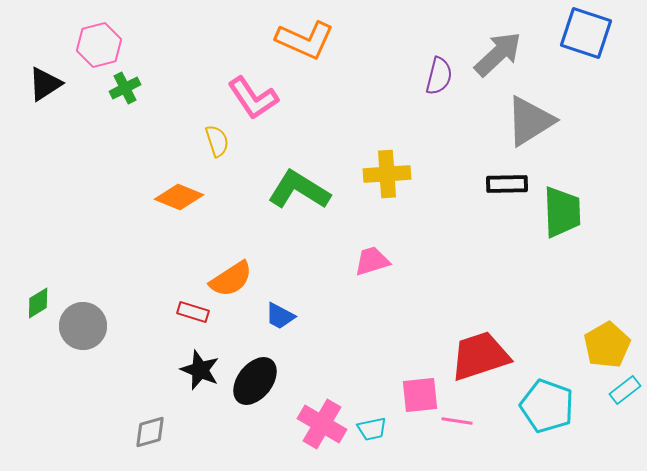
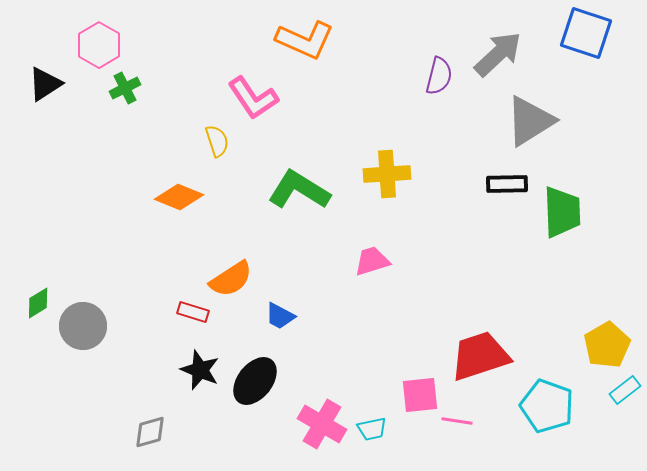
pink hexagon: rotated 15 degrees counterclockwise
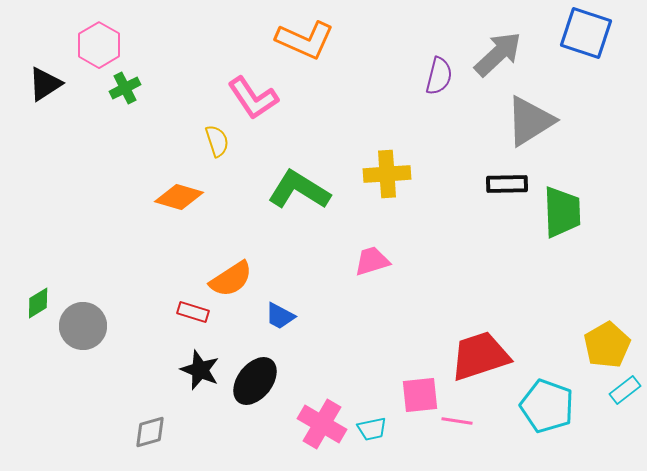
orange diamond: rotated 6 degrees counterclockwise
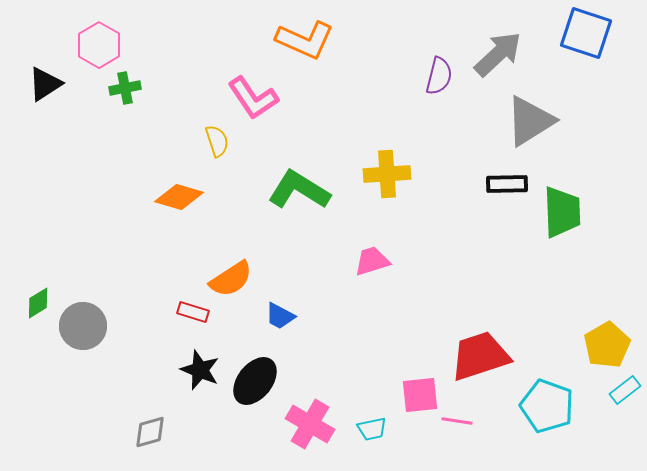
green cross: rotated 16 degrees clockwise
pink cross: moved 12 px left
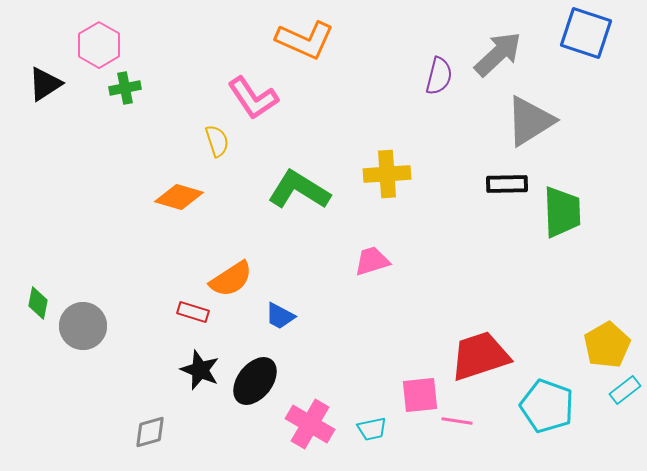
green diamond: rotated 48 degrees counterclockwise
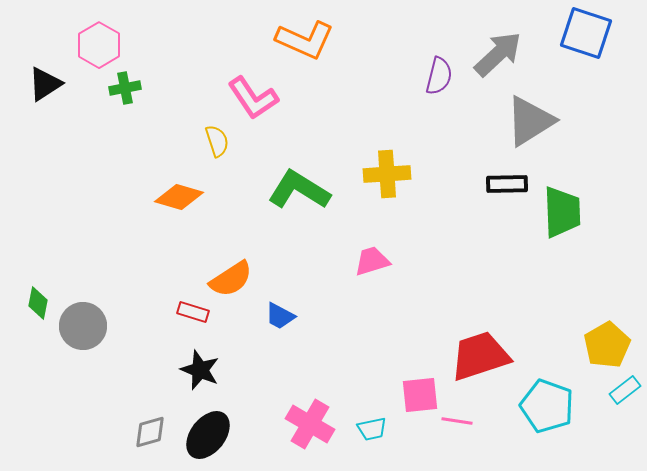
black ellipse: moved 47 px left, 54 px down
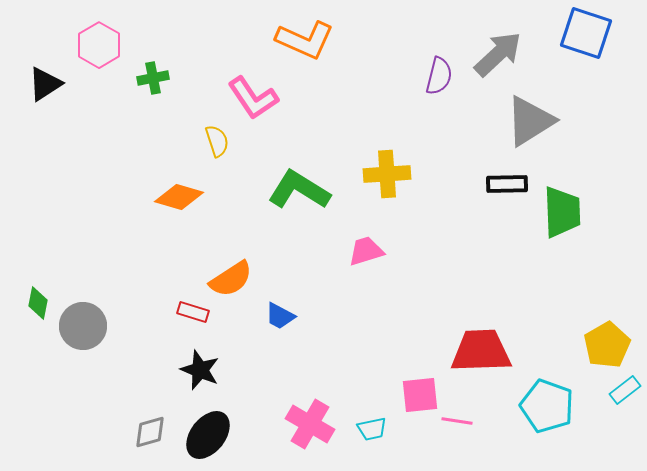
green cross: moved 28 px right, 10 px up
pink trapezoid: moved 6 px left, 10 px up
red trapezoid: moved 1 px right, 5 px up; rotated 16 degrees clockwise
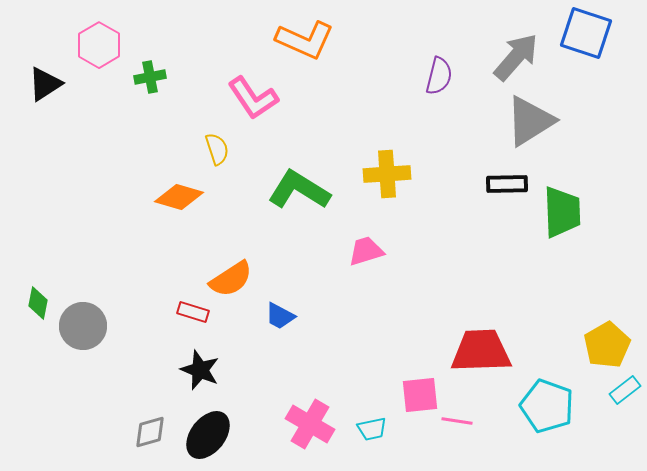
gray arrow: moved 18 px right, 3 px down; rotated 6 degrees counterclockwise
green cross: moved 3 px left, 1 px up
yellow semicircle: moved 8 px down
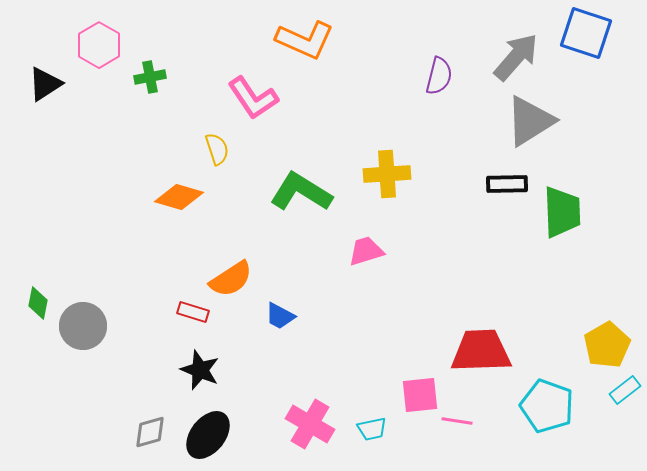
green L-shape: moved 2 px right, 2 px down
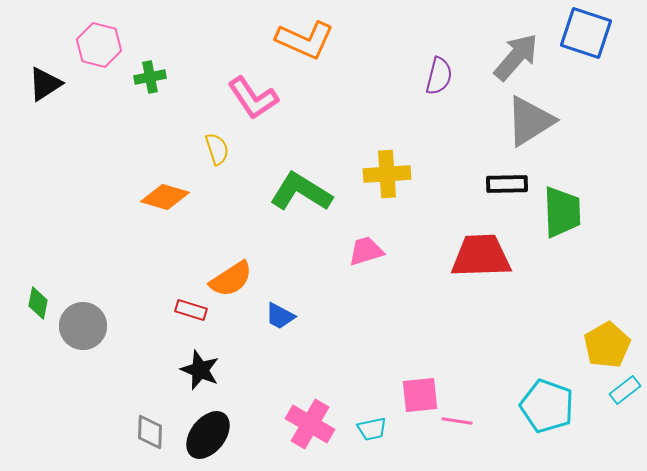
pink hexagon: rotated 15 degrees counterclockwise
orange diamond: moved 14 px left
red rectangle: moved 2 px left, 2 px up
red trapezoid: moved 95 px up
gray diamond: rotated 72 degrees counterclockwise
